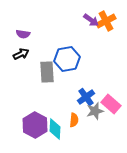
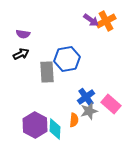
gray star: moved 6 px left
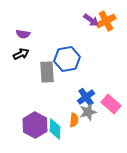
gray star: moved 1 px left, 1 px down
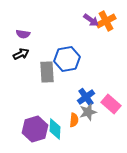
purple hexagon: moved 4 px down; rotated 15 degrees clockwise
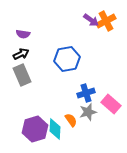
gray rectangle: moved 25 px left, 3 px down; rotated 20 degrees counterclockwise
blue cross: moved 4 px up; rotated 18 degrees clockwise
orange semicircle: moved 3 px left; rotated 40 degrees counterclockwise
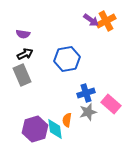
black arrow: moved 4 px right
orange semicircle: moved 4 px left; rotated 136 degrees counterclockwise
cyan diamond: rotated 10 degrees counterclockwise
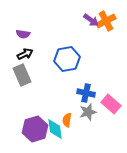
blue cross: rotated 30 degrees clockwise
